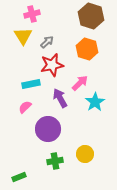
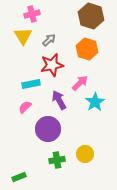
gray arrow: moved 2 px right, 2 px up
purple arrow: moved 1 px left, 2 px down
green cross: moved 2 px right, 1 px up
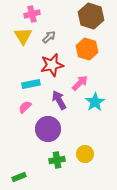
gray arrow: moved 3 px up
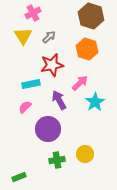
pink cross: moved 1 px right, 1 px up; rotated 14 degrees counterclockwise
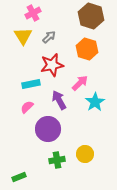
pink semicircle: moved 2 px right
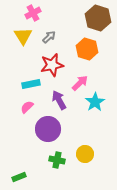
brown hexagon: moved 7 px right, 2 px down
green cross: rotated 21 degrees clockwise
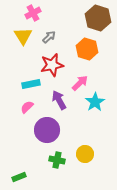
purple circle: moved 1 px left, 1 px down
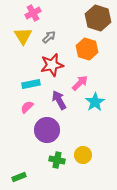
yellow circle: moved 2 px left, 1 px down
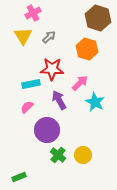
red star: moved 4 px down; rotated 15 degrees clockwise
cyan star: rotated 12 degrees counterclockwise
green cross: moved 1 px right, 5 px up; rotated 28 degrees clockwise
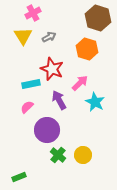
gray arrow: rotated 16 degrees clockwise
red star: rotated 20 degrees clockwise
